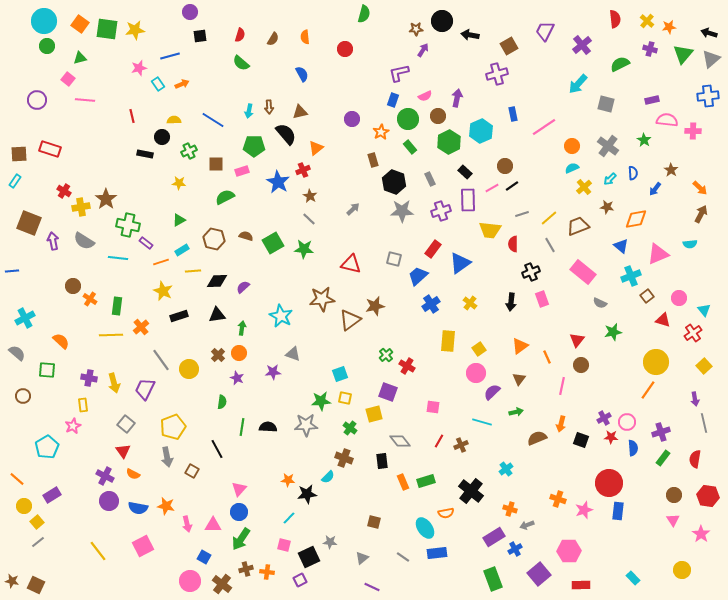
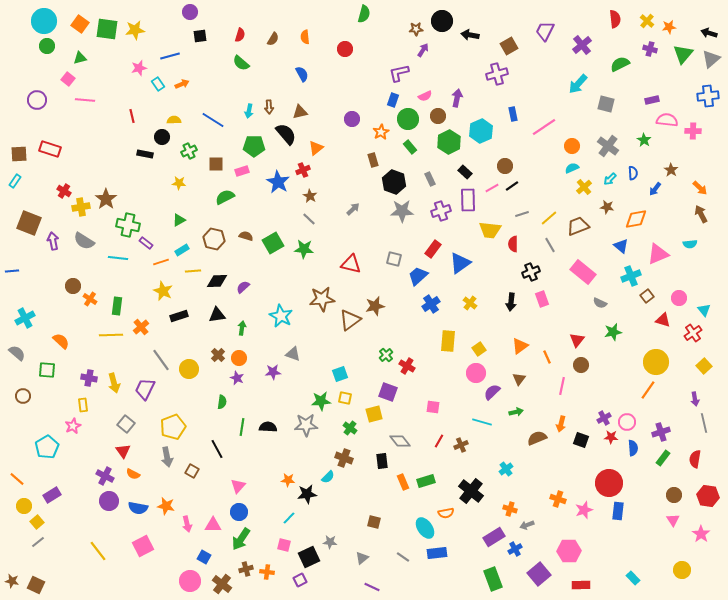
brown arrow at (701, 214): rotated 54 degrees counterclockwise
orange circle at (239, 353): moved 5 px down
pink triangle at (239, 489): moved 1 px left, 3 px up
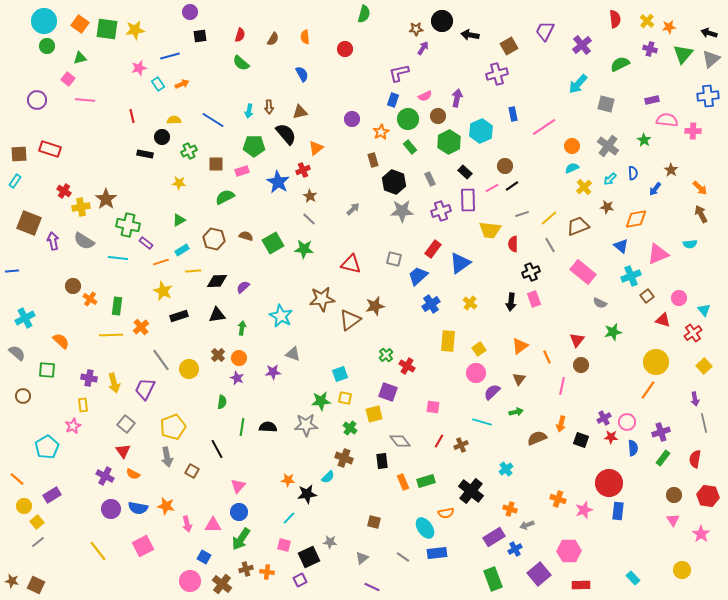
purple arrow at (423, 50): moved 2 px up
pink rectangle at (542, 299): moved 8 px left
purple circle at (109, 501): moved 2 px right, 8 px down
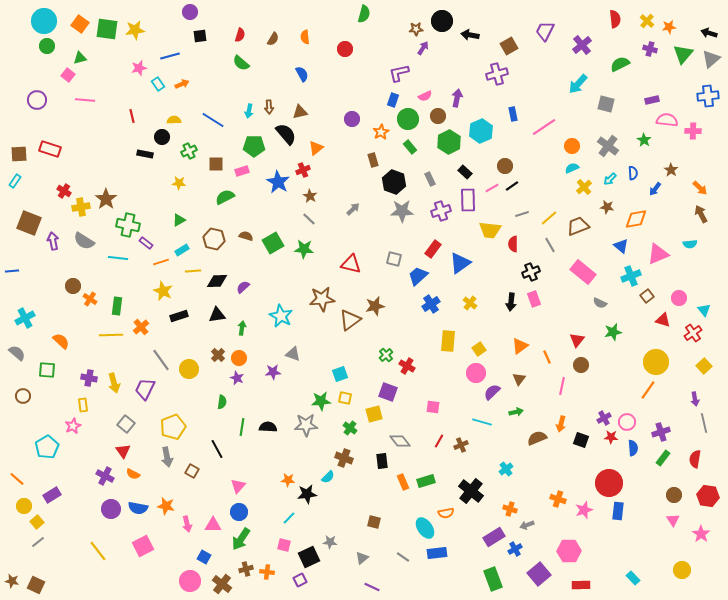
pink square at (68, 79): moved 4 px up
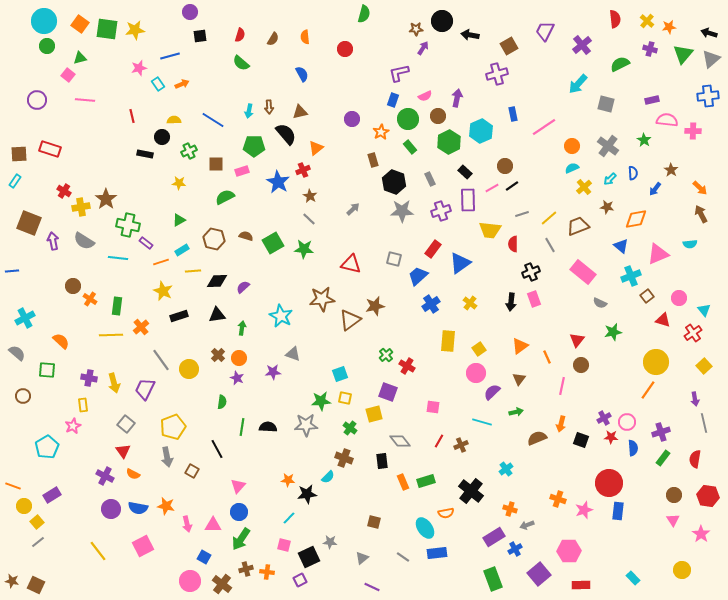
orange line at (17, 479): moved 4 px left, 7 px down; rotated 21 degrees counterclockwise
